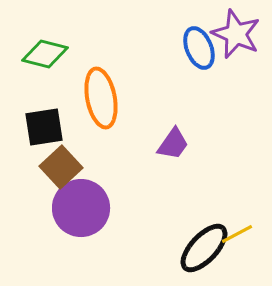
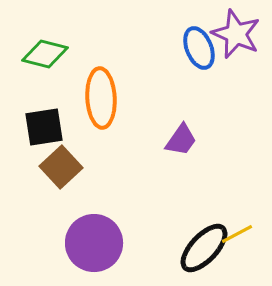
orange ellipse: rotated 8 degrees clockwise
purple trapezoid: moved 8 px right, 4 px up
purple circle: moved 13 px right, 35 px down
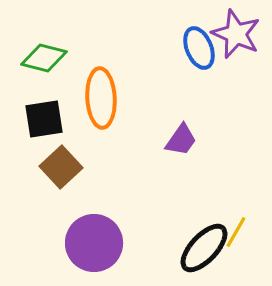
green diamond: moved 1 px left, 4 px down
black square: moved 8 px up
yellow line: moved 1 px left, 2 px up; rotated 32 degrees counterclockwise
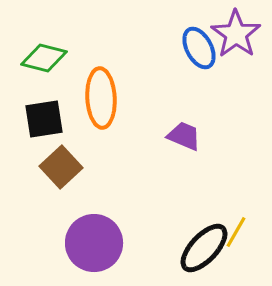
purple star: rotated 12 degrees clockwise
blue ellipse: rotated 6 degrees counterclockwise
purple trapezoid: moved 3 px right, 4 px up; rotated 102 degrees counterclockwise
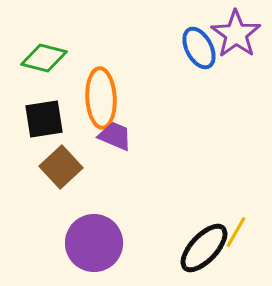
purple trapezoid: moved 69 px left
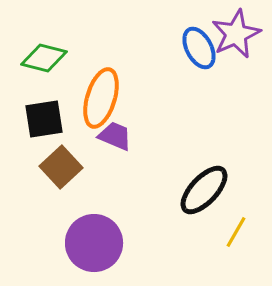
purple star: rotated 12 degrees clockwise
orange ellipse: rotated 20 degrees clockwise
black ellipse: moved 58 px up
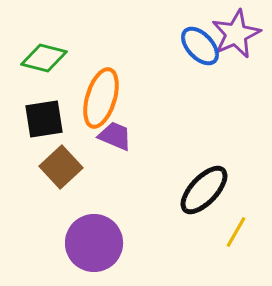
blue ellipse: moved 1 px right, 2 px up; rotated 15 degrees counterclockwise
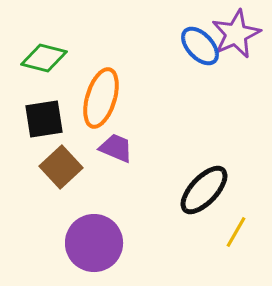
purple trapezoid: moved 1 px right, 12 px down
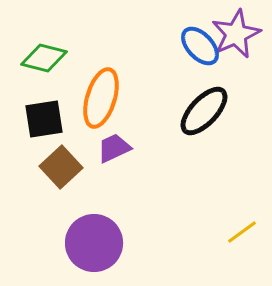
purple trapezoid: moved 2 px left; rotated 48 degrees counterclockwise
black ellipse: moved 79 px up
yellow line: moved 6 px right; rotated 24 degrees clockwise
